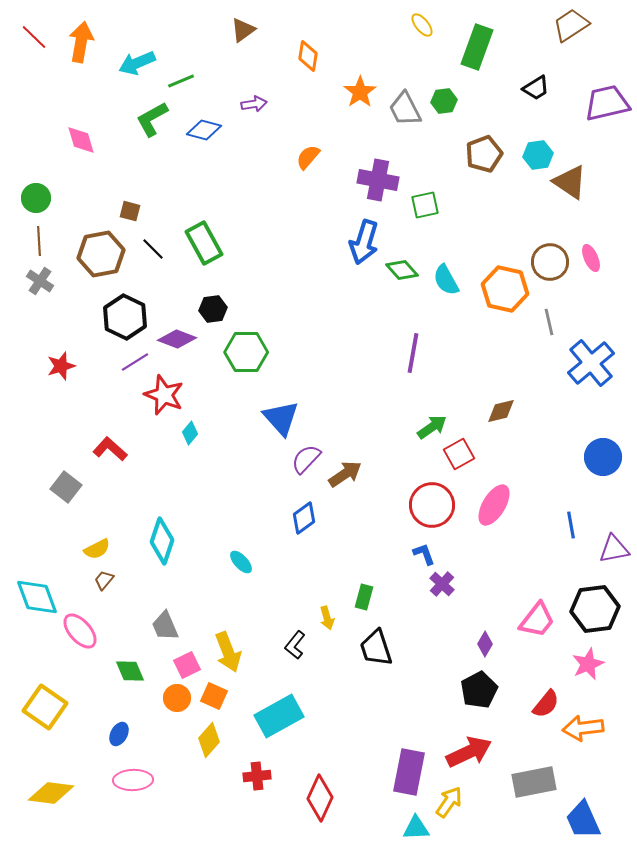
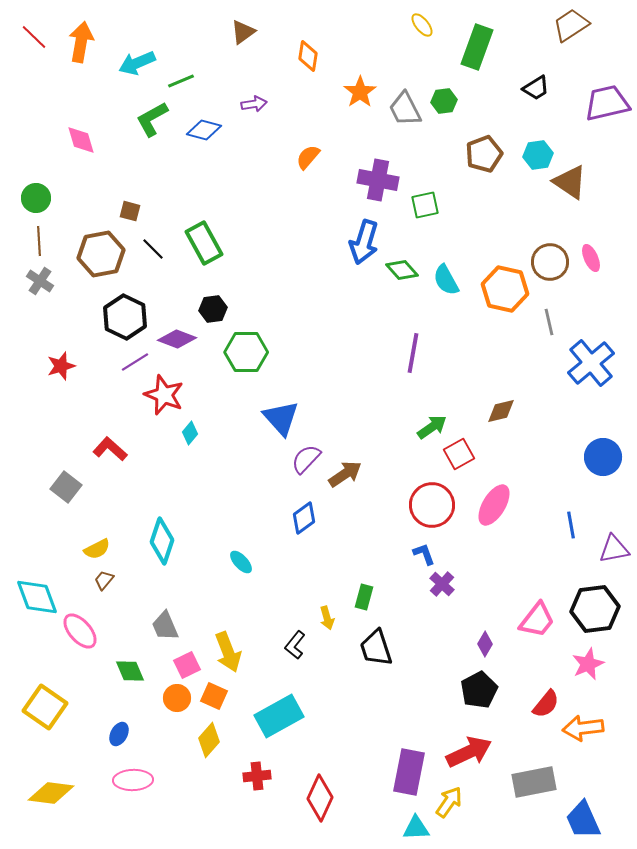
brown triangle at (243, 30): moved 2 px down
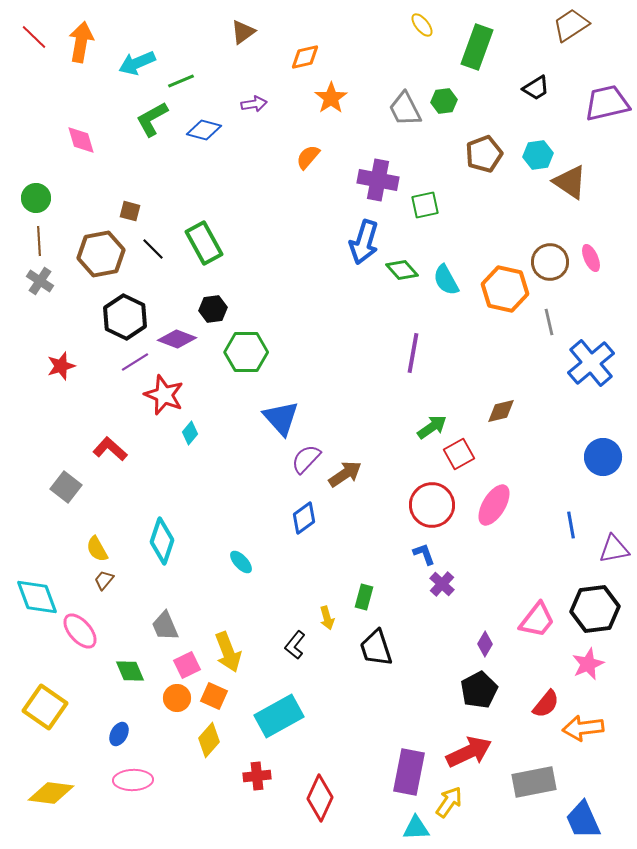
orange diamond at (308, 56): moved 3 px left, 1 px down; rotated 68 degrees clockwise
orange star at (360, 92): moved 29 px left, 6 px down
yellow semicircle at (97, 549): rotated 88 degrees clockwise
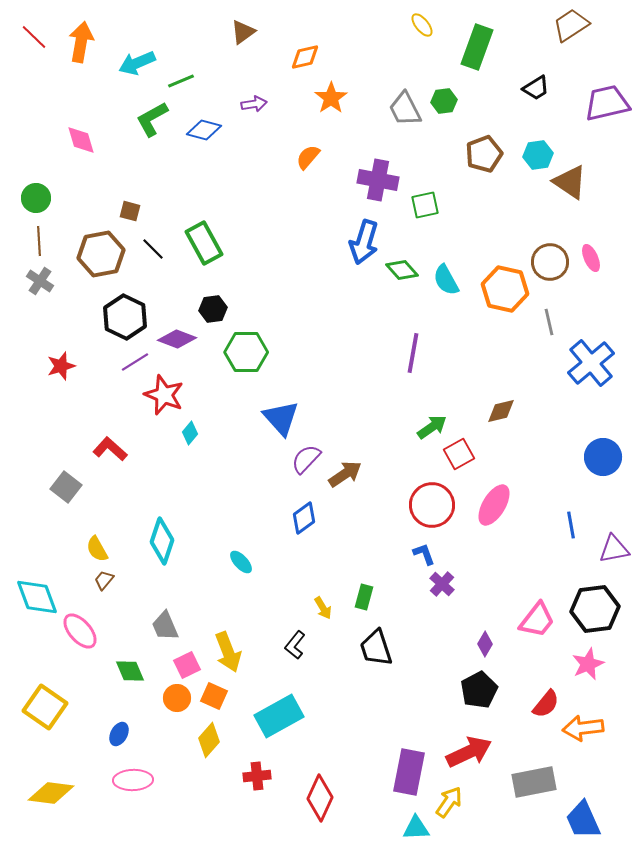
yellow arrow at (327, 618): moved 4 px left, 10 px up; rotated 15 degrees counterclockwise
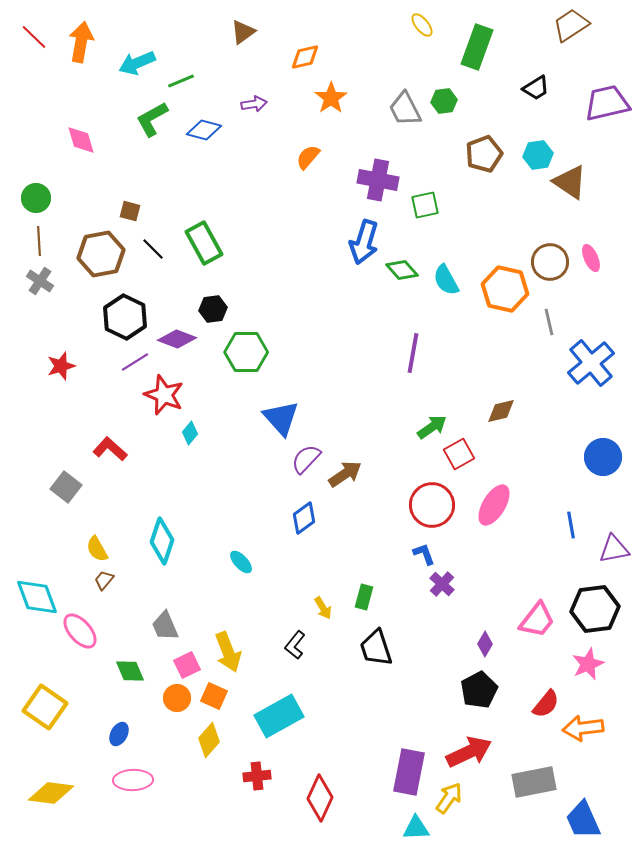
yellow arrow at (449, 802): moved 4 px up
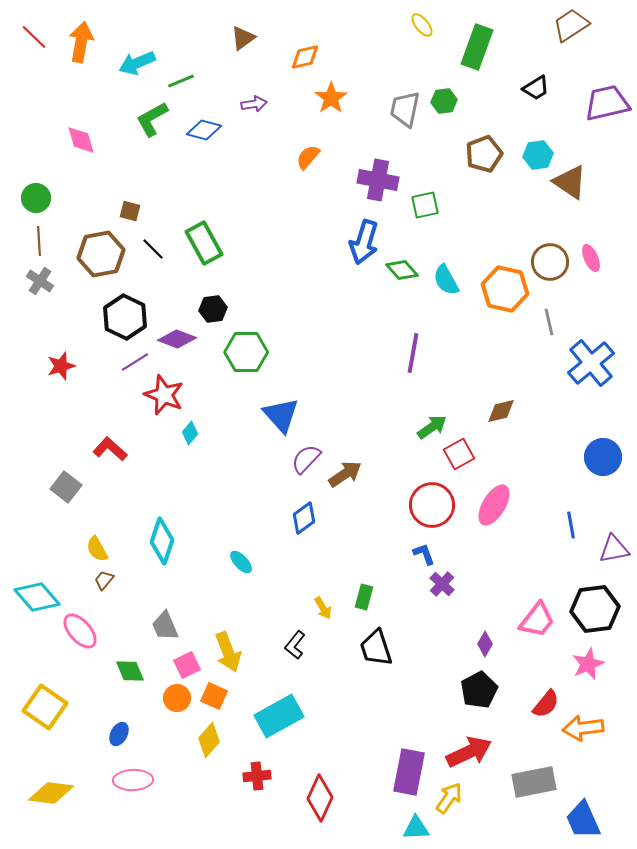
brown triangle at (243, 32): moved 6 px down
gray trapezoid at (405, 109): rotated 39 degrees clockwise
blue triangle at (281, 418): moved 3 px up
cyan diamond at (37, 597): rotated 21 degrees counterclockwise
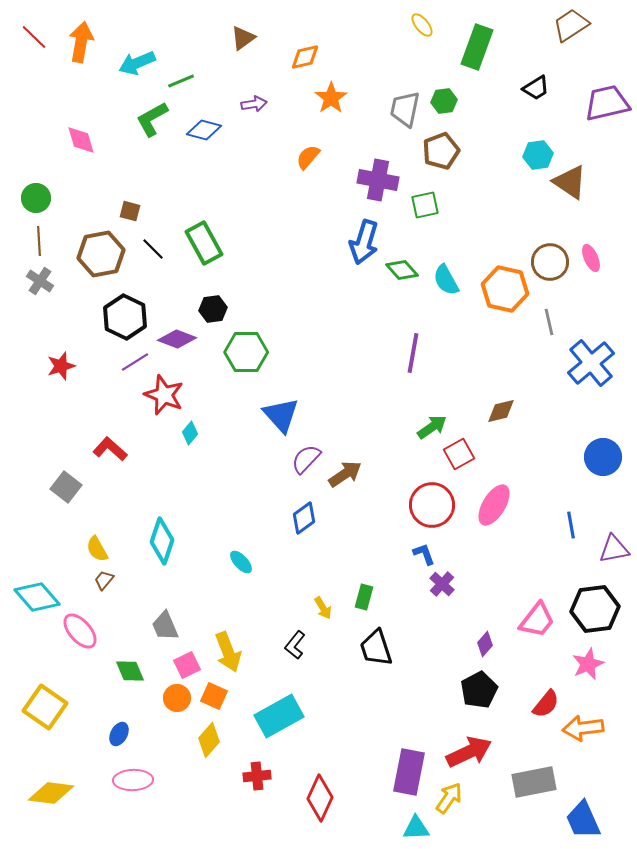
brown pentagon at (484, 154): moved 43 px left, 3 px up
purple diamond at (485, 644): rotated 10 degrees clockwise
